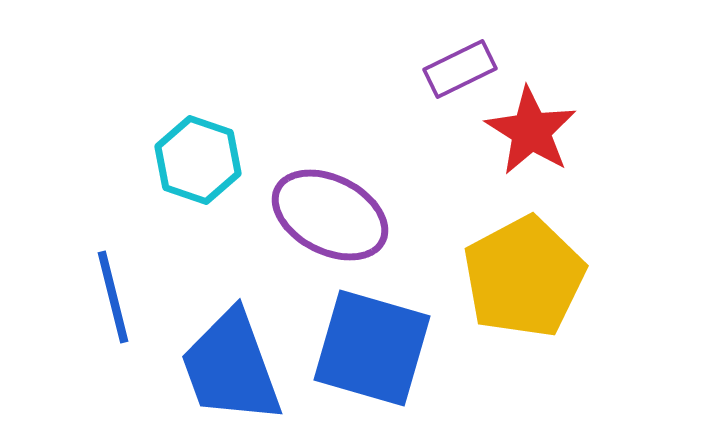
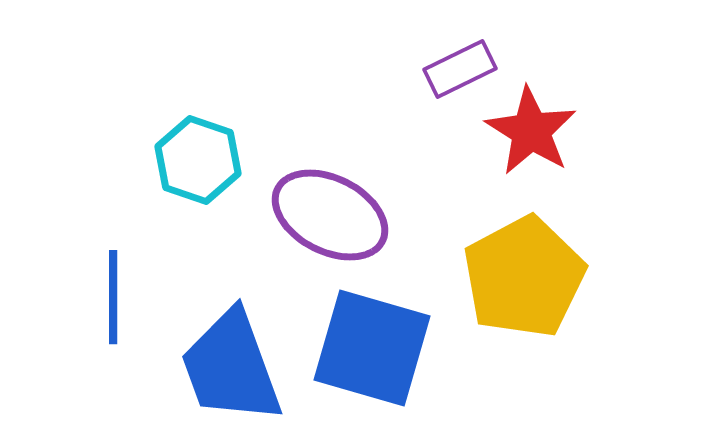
blue line: rotated 14 degrees clockwise
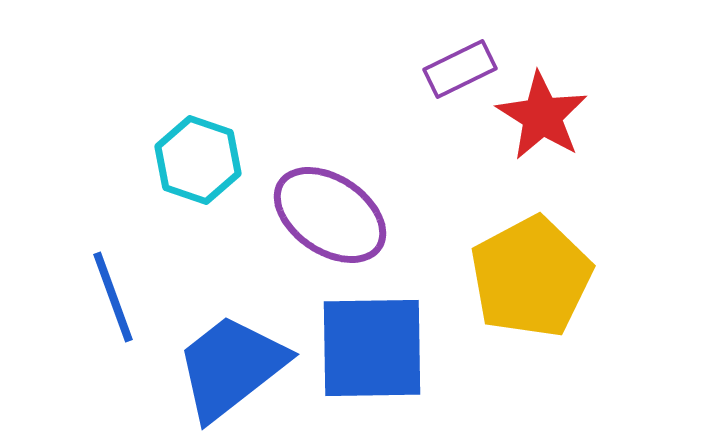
red star: moved 11 px right, 15 px up
purple ellipse: rotated 7 degrees clockwise
yellow pentagon: moved 7 px right
blue line: rotated 20 degrees counterclockwise
blue square: rotated 17 degrees counterclockwise
blue trapezoid: rotated 72 degrees clockwise
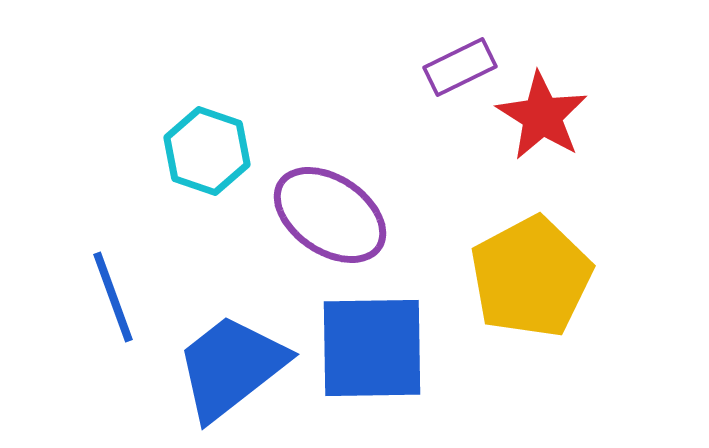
purple rectangle: moved 2 px up
cyan hexagon: moved 9 px right, 9 px up
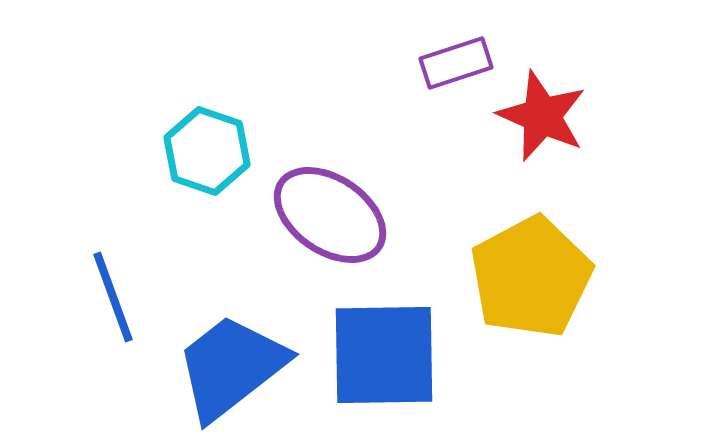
purple rectangle: moved 4 px left, 4 px up; rotated 8 degrees clockwise
red star: rotated 8 degrees counterclockwise
blue square: moved 12 px right, 7 px down
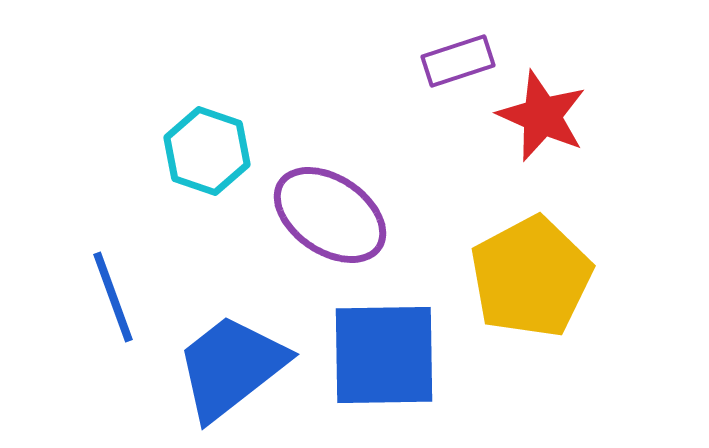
purple rectangle: moved 2 px right, 2 px up
